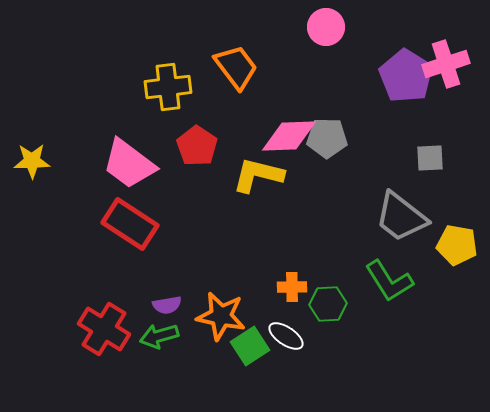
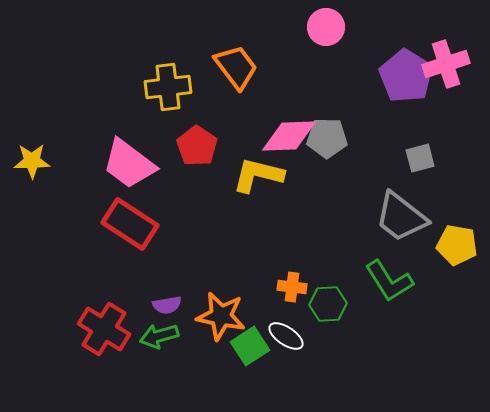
gray square: moved 10 px left; rotated 12 degrees counterclockwise
orange cross: rotated 8 degrees clockwise
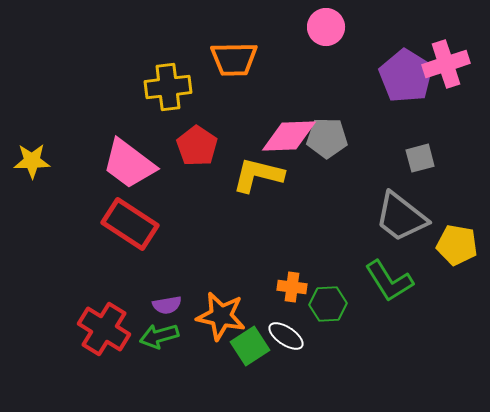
orange trapezoid: moved 2 px left, 8 px up; rotated 126 degrees clockwise
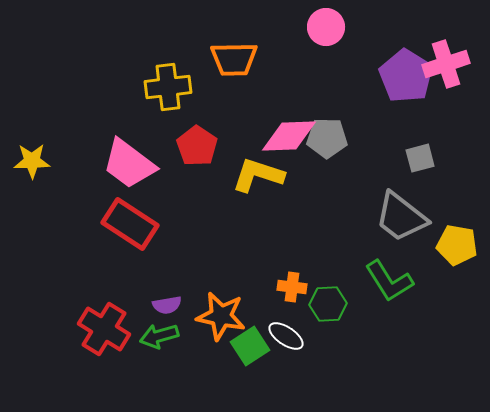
yellow L-shape: rotated 4 degrees clockwise
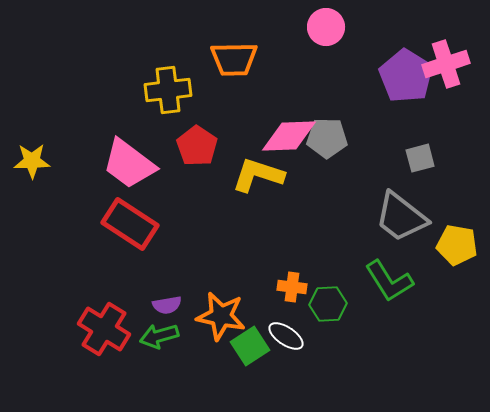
yellow cross: moved 3 px down
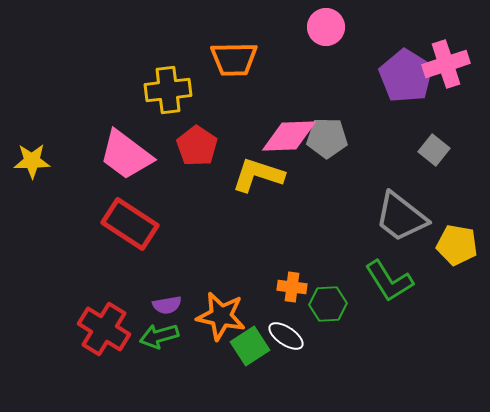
gray square: moved 14 px right, 8 px up; rotated 36 degrees counterclockwise
pink trapezoid: moved 3 px left, 9 px up
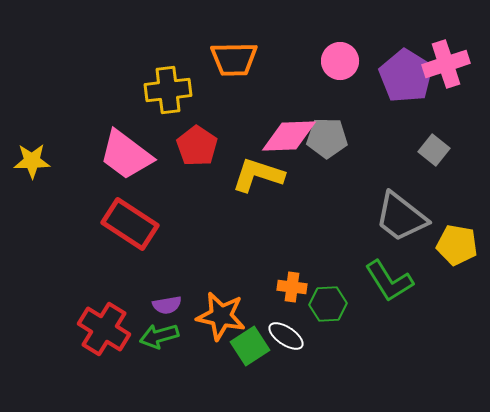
pink circle: moved 14 px right, 34 px down
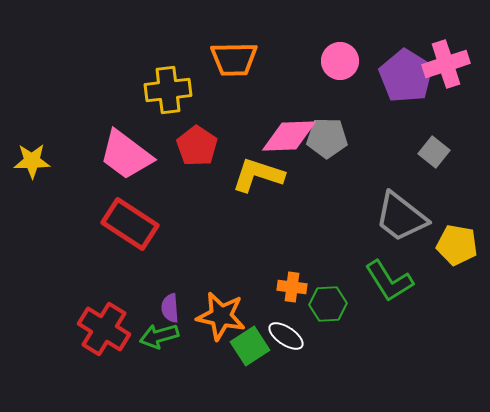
gray square: moved 2 px down
purple semicircle: moved 3 px right, 3 px down; rotated 96 degrees clockwise
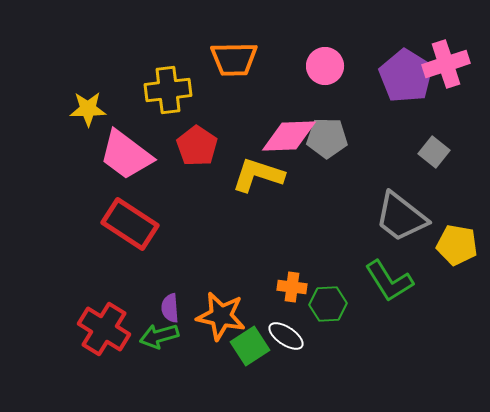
pink circle: moved 15 px left, 5 px down
yellow star: moved 56 px right, 52 px up
